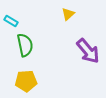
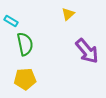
green semicircle: moved 1 px up
purple arrow: moved 1 px left
yellow pentagon: moved 1 px left, 2 px up
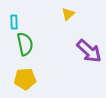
cyan rectangle: moved 3 px right, 1 px down; rotated 56 degrees clockwise
purple arrow: moved 2 px right; rotated 8 degrees counterclockwise
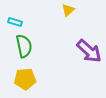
yellow triangle: moved 4 px up
cyan rectangle: moved 1 px right; rotated 72 degrees counterclockwise
green semicircle: moved 1 px left, 2 px down
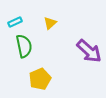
yellow triangle: moved 18 px left, 13 px down
cyan rectangle: rotated 40 degrees counterclockwise
yellow pentagon: moved 15 px right; rotated 20 degrees counterclockwise
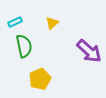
yellow triangle: moved 2 px right
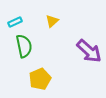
yellow triangle: moved 2 px up
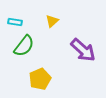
cyan rectangle: rotated 32 degrees clockwise
green semicircle: rotated 50 degrees clockwise
purple arrow: moved 6 px left, 1 px up
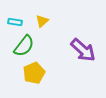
yellow triangle: moved 10 px left
yellow pentagon: moved 6 px left, 6 px up
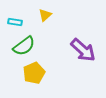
yellow triangle: moved 3 px right, 6 px up
green semicircle: rotated 15 degrees clockwise
